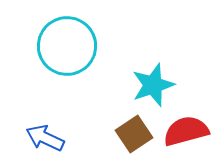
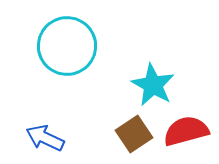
cyan star: rotated 24 degrees counterclockwise
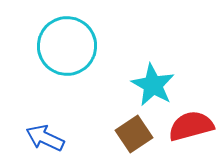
red semicircle: moved 5 px right, 5 px up
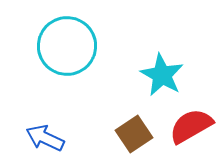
cyan star: moved 9 px right, 10 px up
red semicircle: rotated 15 degrees counterclockwise
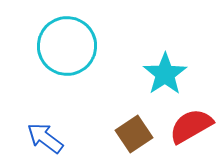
cyan star: moved 3 px right, 1 px up; rotated 9 degrees clockwise
blue arrow: rotated 12 degrees clockwise
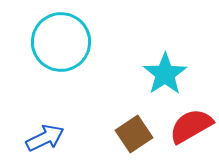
cyan circle: moved 6 px left, 4 px up
blue arrow: rotated 117 degrees clockwise
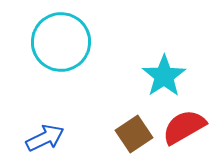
cyan star: moved 1 px left, 2 px down
red semicircle: moved 7 px left, 1 px down
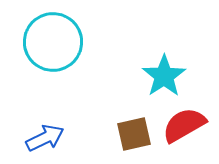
cyan circle: moved 8 px left
red semicircle: moved 2 px up
brown square: rotated 21 degrees clockwise
